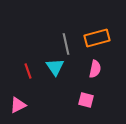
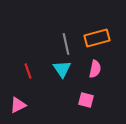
cyan triangle: moved 7 px right, 2 px down
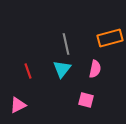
orange rectangle: moved 13 px right
cyan triangle: rotated 12 degrees clockwise
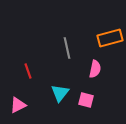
gray line: moved 1 px right, 4 px down
cyan triangle: moved 2 px left, 24 px down
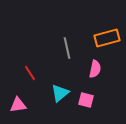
orange rectangle: moved 3 px left
red line: moved 2 px right, 2 px down; rotated 14 degrees counterclockwise
cyan triangle: rotated 12 degrees clockwise
pink triangle: rotated 18 degrees clockwise
